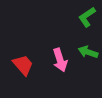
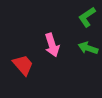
green arrow: moved 4 px up
pink arrow: moved 8 px left, 15 px up
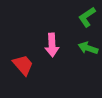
pink arrow: rotated 15 degrees clockwise
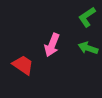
pink arrow: rotated 25 degrees clockwise
red trapezoid: rotated 15 degrees counterclockwise
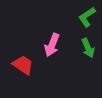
green arrow: rotated 132 degrees counterclockwise
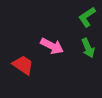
pink arrow: moved 1 px down; rotated 85 degrees counterclockwise
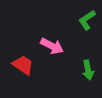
green L-shape: moved 3 px down
green arrow: moved 22 px down; rotated 12 degrees clockwise
